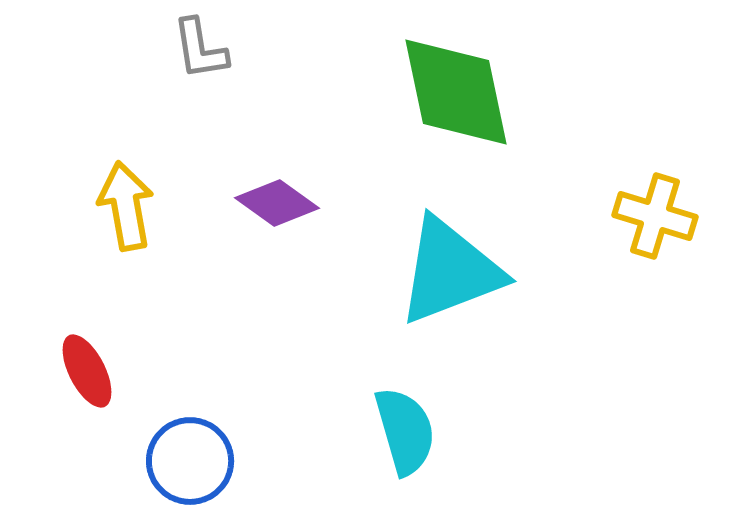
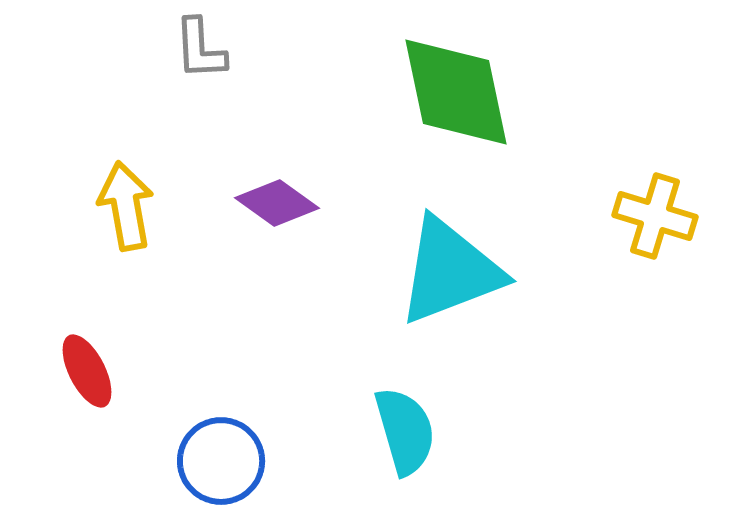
gray L-shape: rotated 6 degrees clockwise
blue circle: moved 31 px right
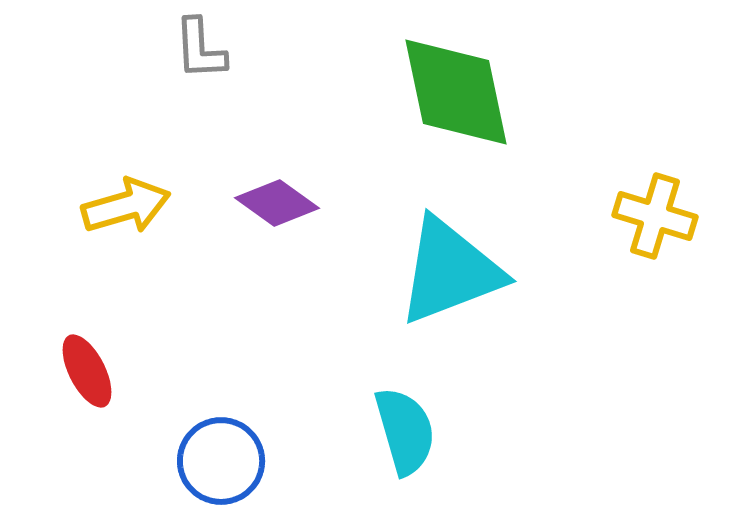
yellow arrow: rotated 84 degrees clockwise
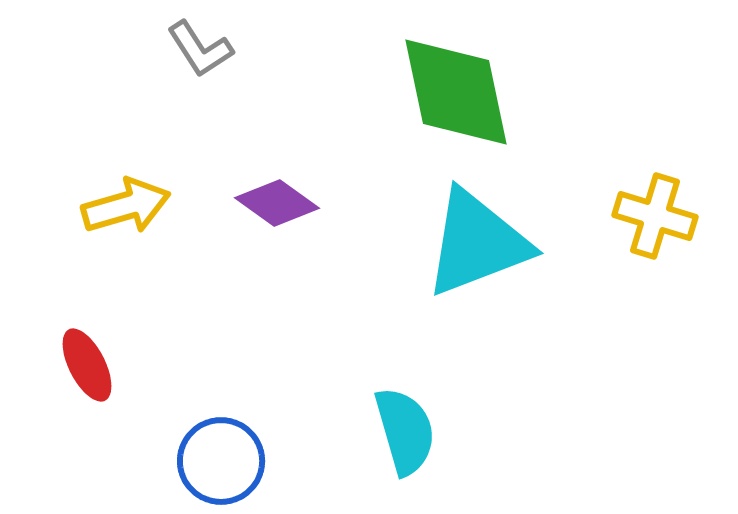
gray L-shape: rotated 30 degrees counterclockwise
cyan triangle: moved 27 px right, 28 px up
red ellipse: moved 6 px up
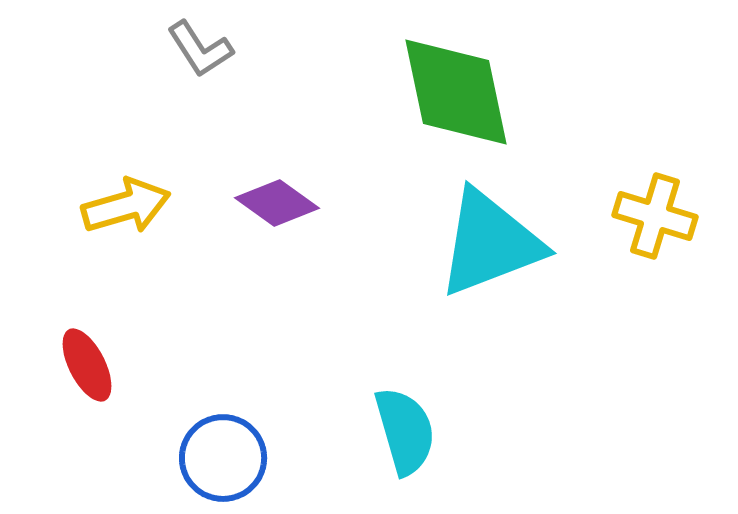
cyan triangle: moved 13 px right
blue circle: moved 2 px right, 3 px up
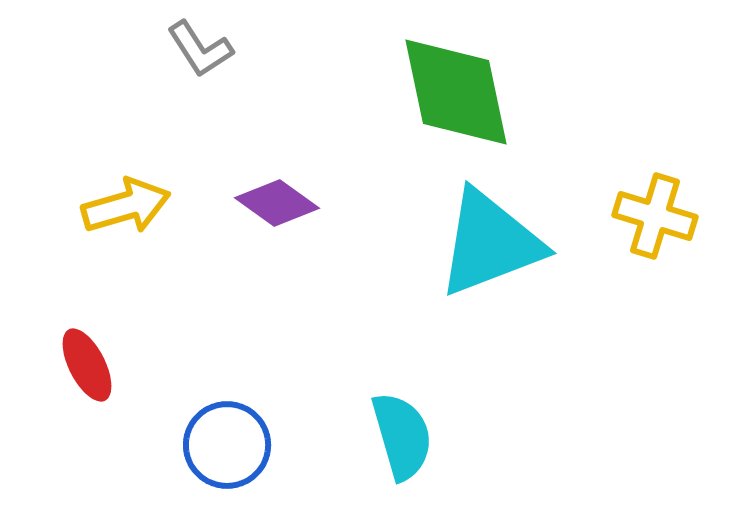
cyan semicircle: moved 3 px left, 5 px down
blue circle: moved 4 px right, 13 px up
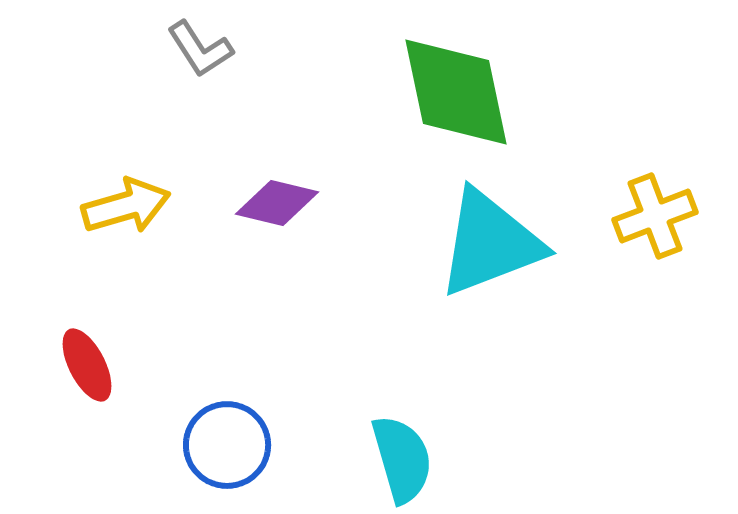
purple diamond: rotated 22 degrees counterclockwise
yellow cross: rotated 38 degrees counterclockwise
cyan semicircle: moved 23 px down
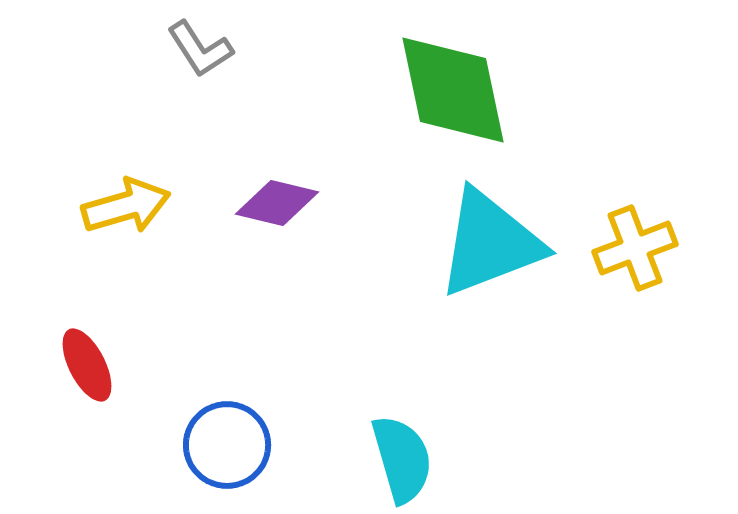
green diamond: moved 3 px left, 2 px up
yellow cross: moved 20 px left, 32 px down
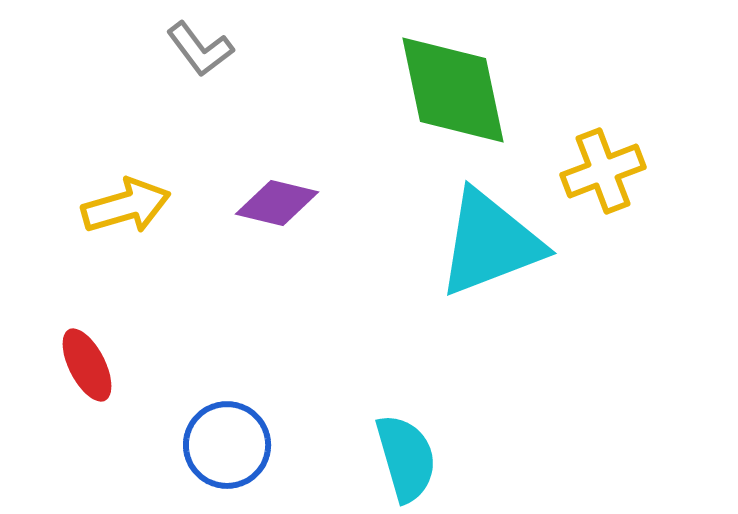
gray L-shape: rotated 4 degrees counterclockwise
yellow cross: moved 32 px left, 77 px up
cyan semicircle: moved 4 px right, 1 px up
